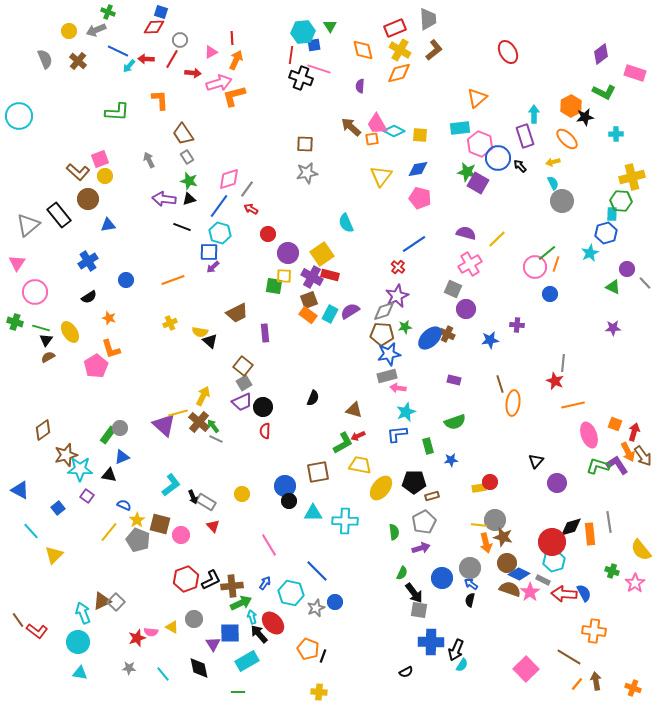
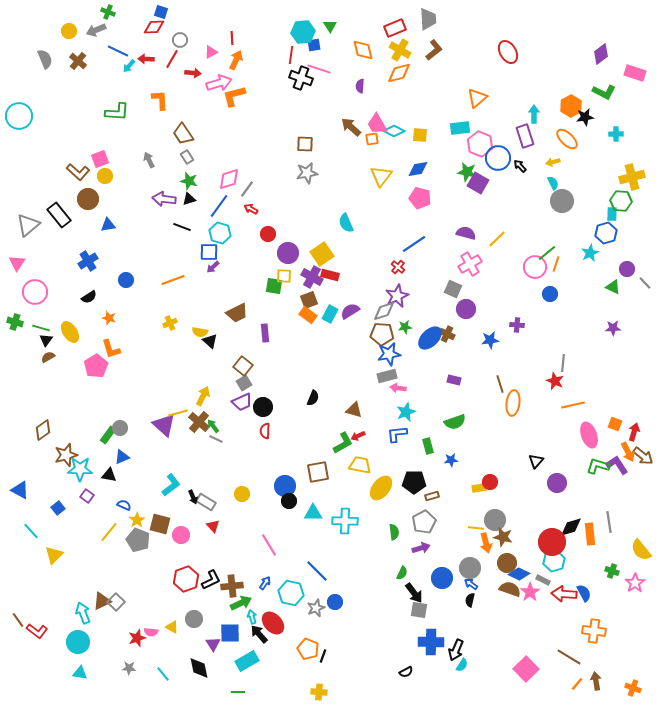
brown arrow at (643, 456): rotated 15 degrees counterclockwise
yellow line at (479, 525): moved 3 px left, 3 px down
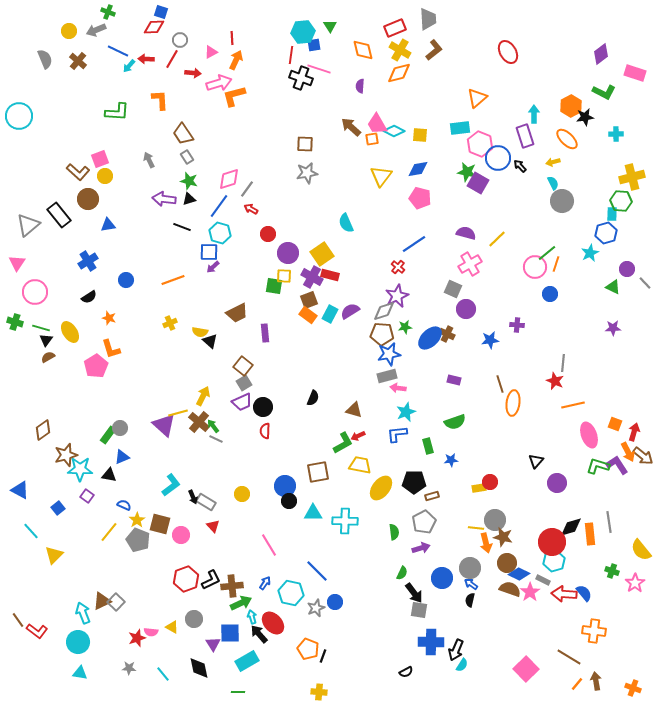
blue semicircle at (584, 593): rotated 12 degrees counterclockwise
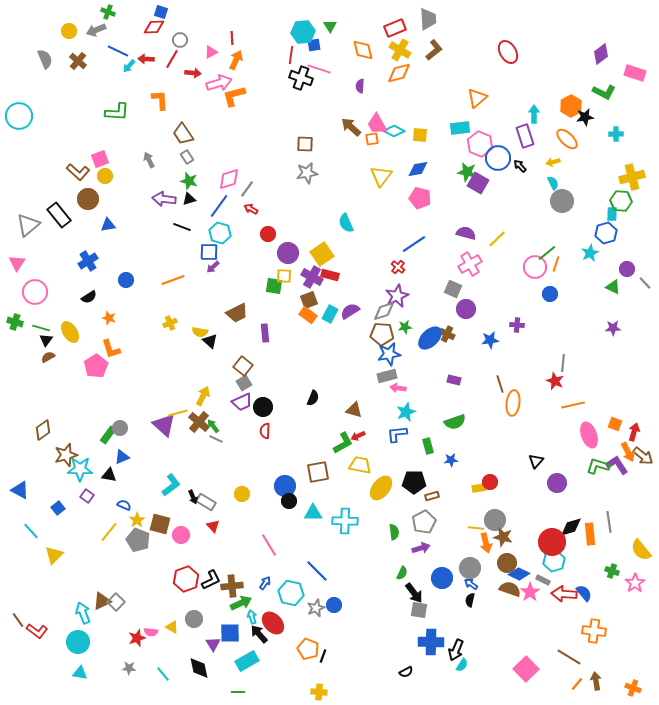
blue circle at (335, 602): moved 1 px left, 3 px down
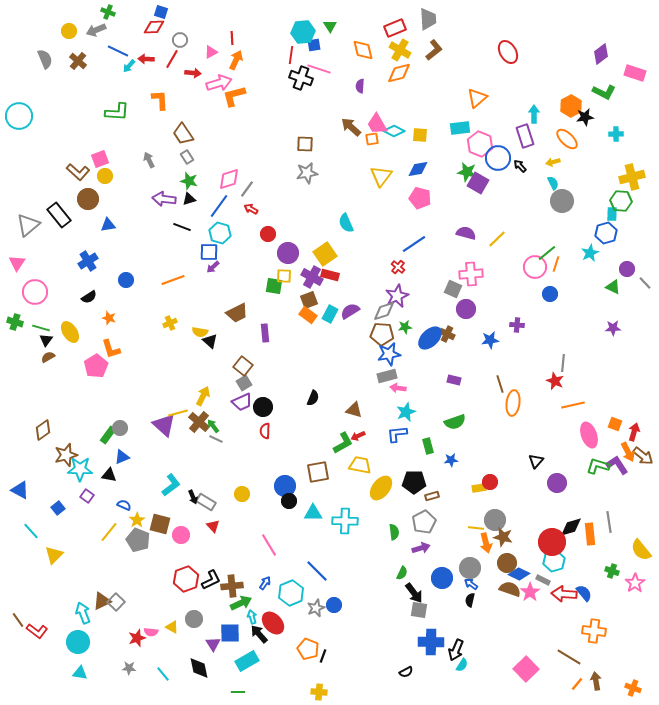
yellow square at (322, 254): moved 3 px right
pink cross at (470, 264): moved 1 px right, 10 px down; rotated 25 degrees clockwise
cyan hexagon at (291, 593): rotated 25 degrees clockwise
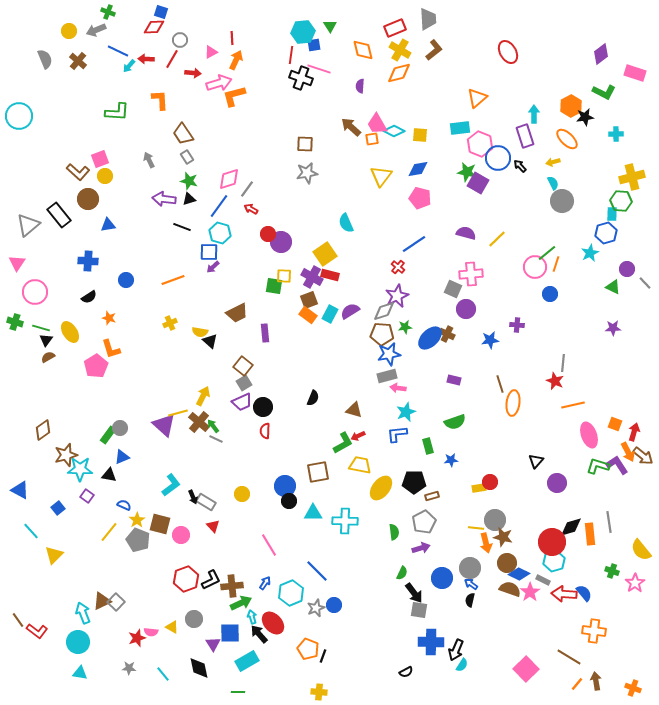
purple circle at (288, 253): moved 7 px left, 11 px up
blue cross at (88, 261): rotated 36 degrees clockwise
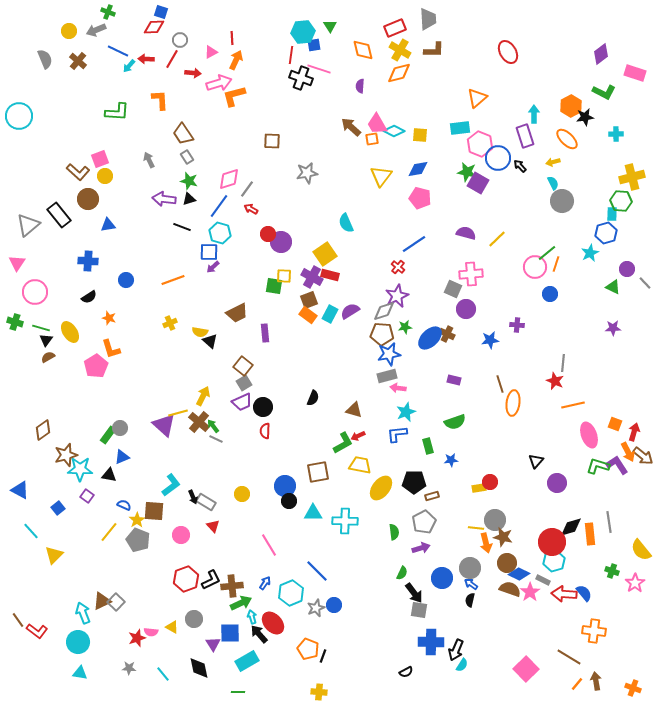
brown L-shape at (434, 50): rotated 40 degrees clockwise
brown square at (305, 144): moved 33 px left, 3 px up
brown square at (160, 524): moved 6 px left, 13 px up; rotated 10 degrees counterclockwise
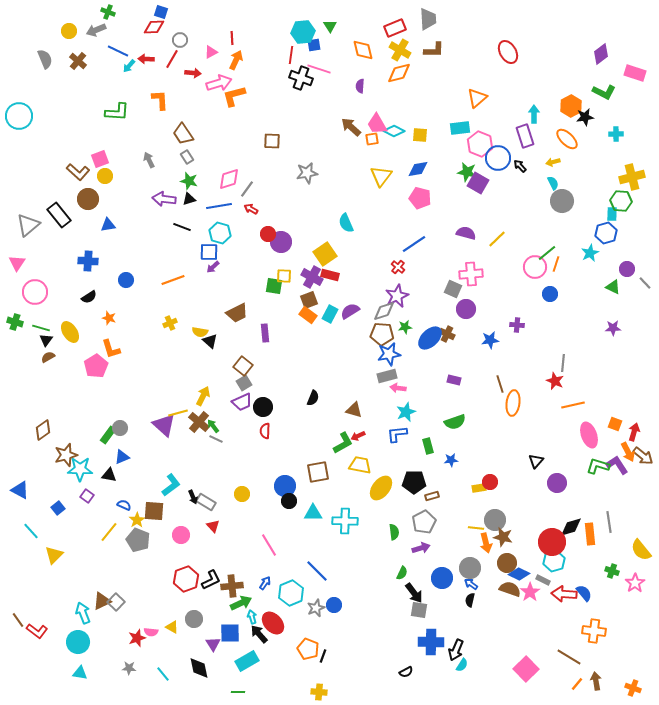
blue line at (219, 206): rotated 45 degrees clockwise
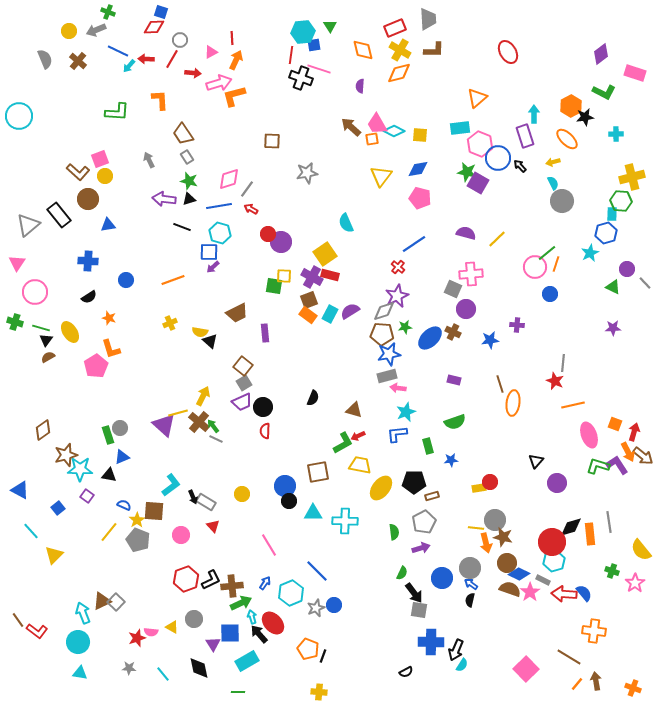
brown cross at (447, 334): moved 6 px right, 2 px up
green rectangle at (108, 435): rotated 54 degrees counterclockwise
